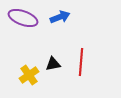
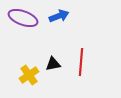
blue arrow: moved 1 px left, 1 px up
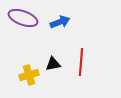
blue arrow: moved 1 px right, 6 px down
yellow cross: rotated 18 degrees clockwise
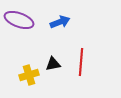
purple ellipse: moved 4 px left, 2 px down
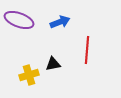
red line: moved 6 px right, 12 px up
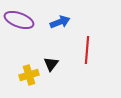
black triangle: moved 2 px left; rotated 42 degrees counterclockwise
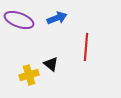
blue arrow: moved 3 px left, 4 px up
red line: moved 1 px left, 3 px up
black triangle: rotated 28 degrees counterclockwise
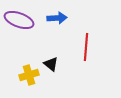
blue arrow: rotated 18 degrees clockwise
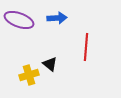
black triangle: moved 1 px left
